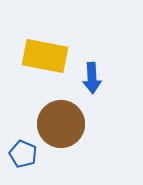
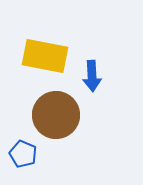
blue arrow: moved 2 px up
brown circle: moved 5 px left, 9 px up
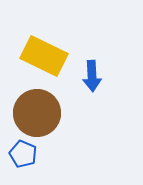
yellow rectangle: moved 1 px left; rotated 15 degrees clockwise
brown circle: moved 19 px left, 2 px up
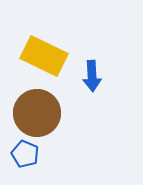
blue pentagon: moved 2 px right
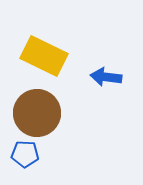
blue arrow: moved 14 px right, 1 px down; rotated 100 degrees clockwise
blue pentagon: rotated 20 degrees counterclockwise
